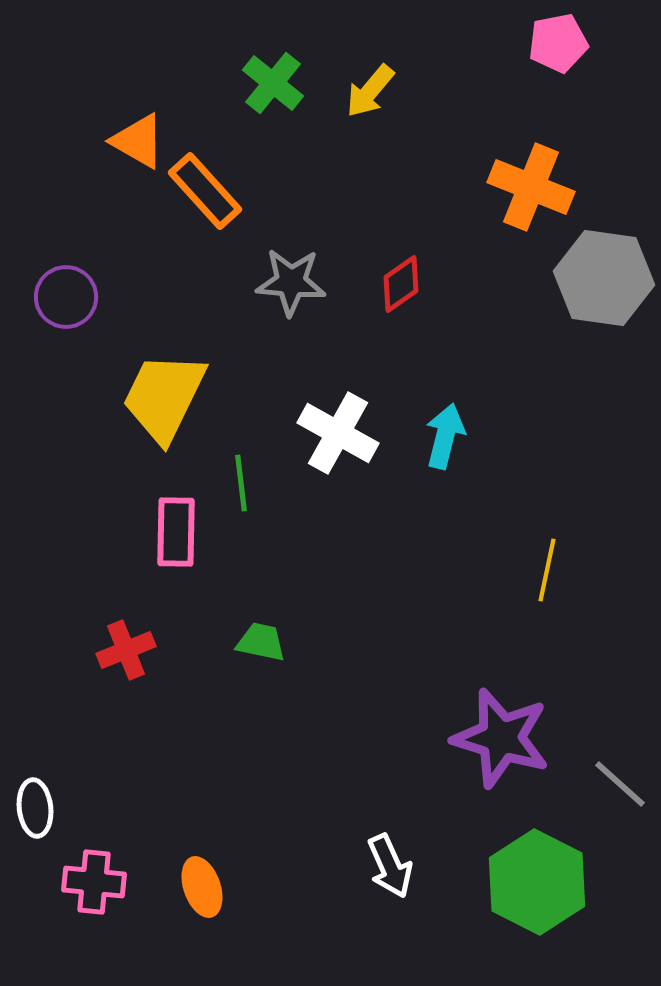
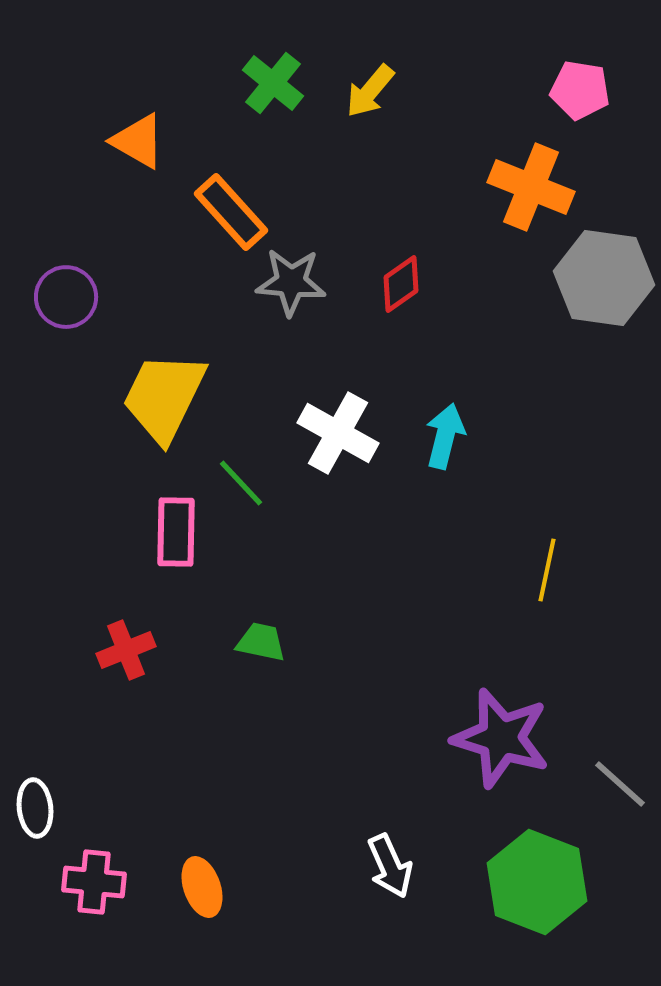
pink pentagon: moved 22 px right, 47 px down; rotated 20 degrees clockwise
orange rectangle: moved 26 px right, 21 px down
green line: rotated 36 degrees counterclockwise
green hexagon: rotated 6 degrees counterclockwise
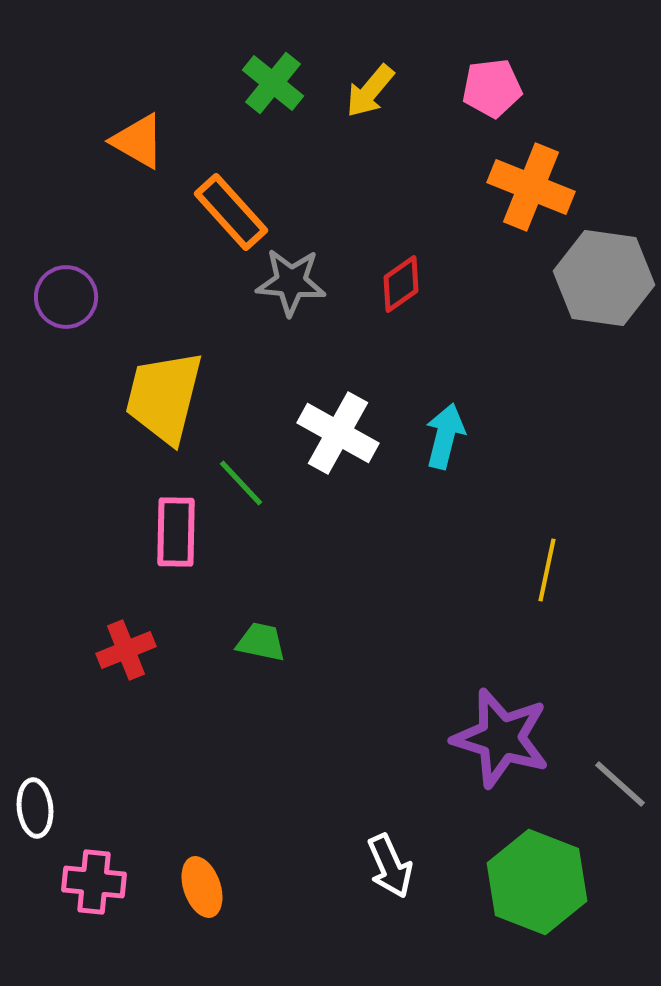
pink pentagon: moved 88 px left, 2 px up; rotated 16 degrees counterclockwise
yellow trapezoid: rotated 12 degrees counterclockwise
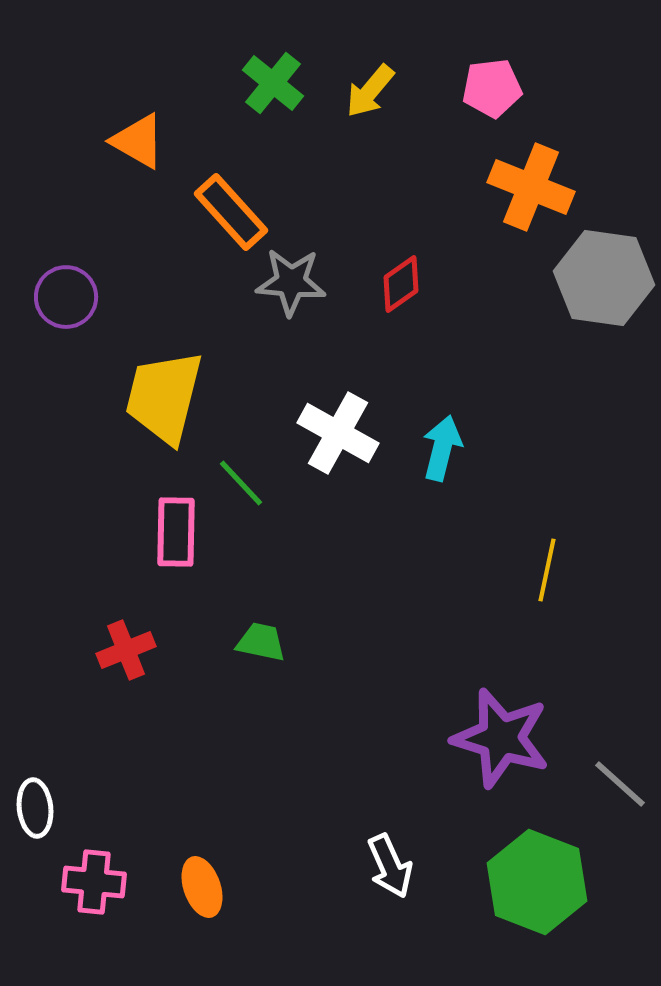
cyan arrow: moved 3 px left, 12 px down
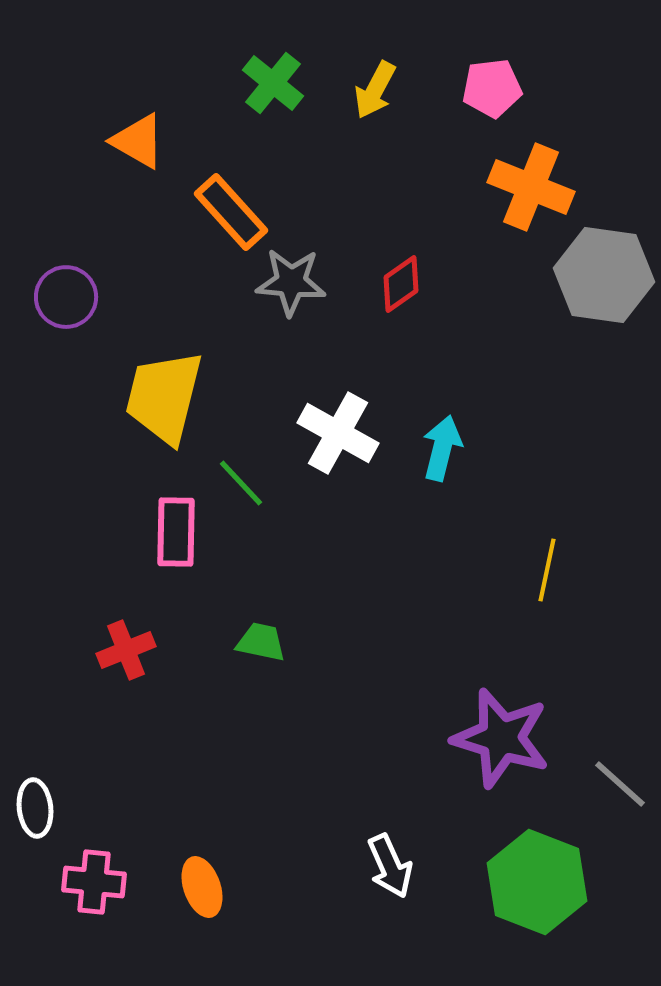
yellow arrow: moved 5 px right, 1 px up; rotated 12 degrees counterclockwise
gray hexagon: moved 3 px up
